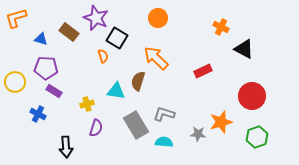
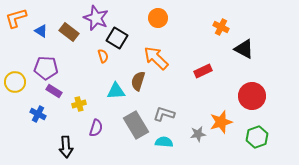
blue triangle: moved 8 px up; rotated 16 degrees clockwise
cyan triangle: rotated 12 degrees counterclockwise
yellow cross: moved 8 px left
gray star: rotated 14 degrees counterclockwise
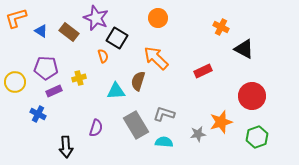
purple rectangle: rotated 56 degrees counterclockwise
yellow cross: moved 26 px up
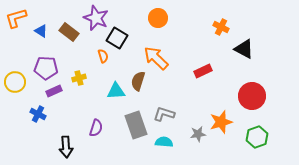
gray rectangle: rotated 12 degrees clockwise
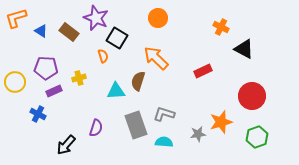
black arrow: moved 2 px up; rotated 45 degrees clockwise
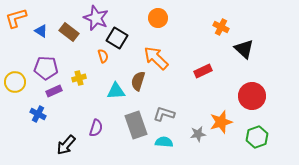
black triangle: rotated 15 degrees clockwise
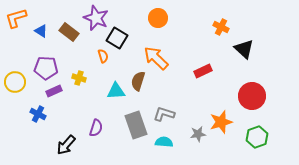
yellow cross: rotated 32 degrees clockwise
